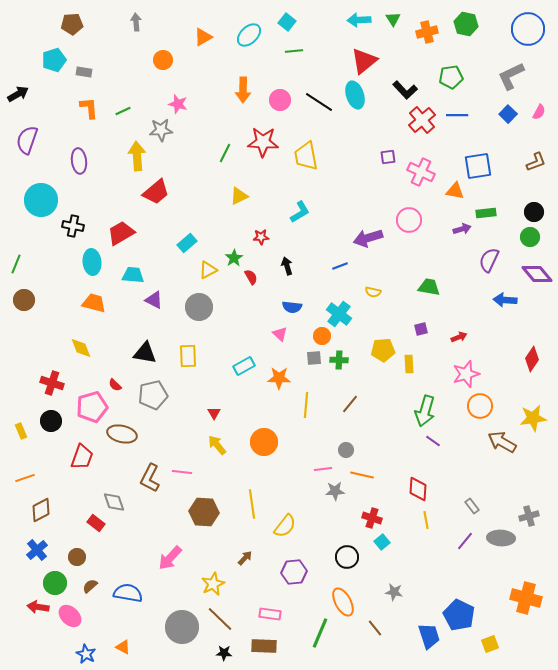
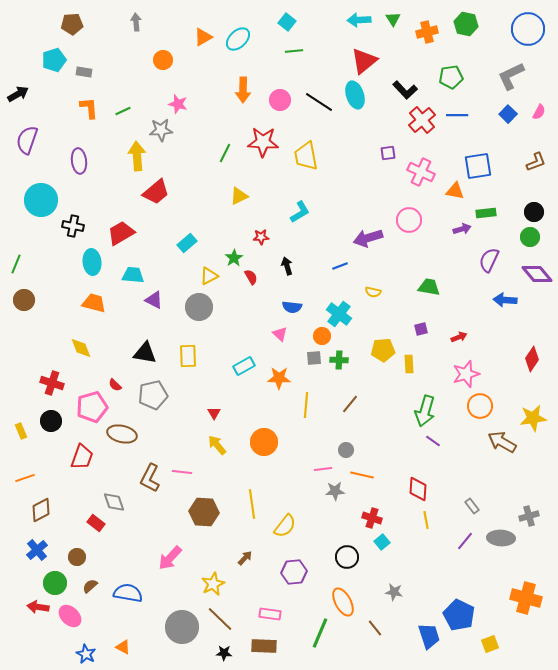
cyan ellipse at (249, 35): moved 11 px left, 4 px down
purple square at (388, 157): moved 4 px up
yellow triangle at (208, 270): moved 1 px right, 6 px down
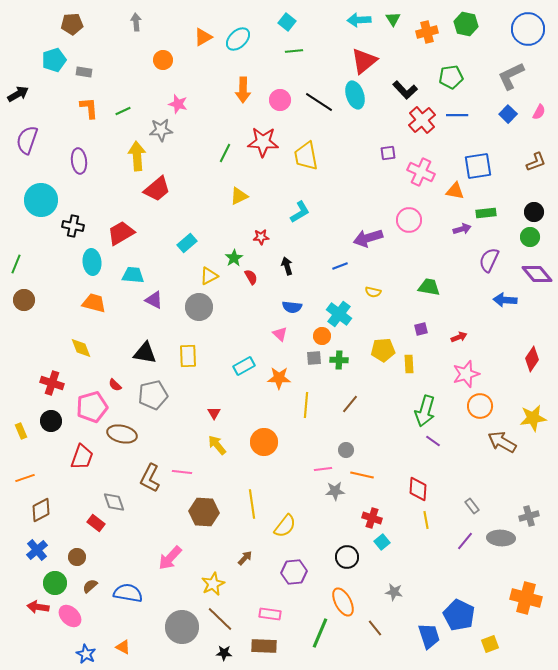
red trapezoid at (156, 192): moved 1 px right, 3 px up
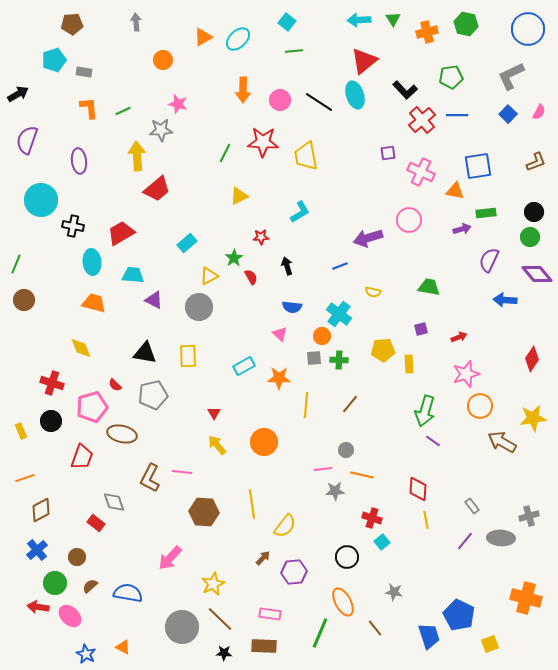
brown arrow at (245, 558): moved 18 px right
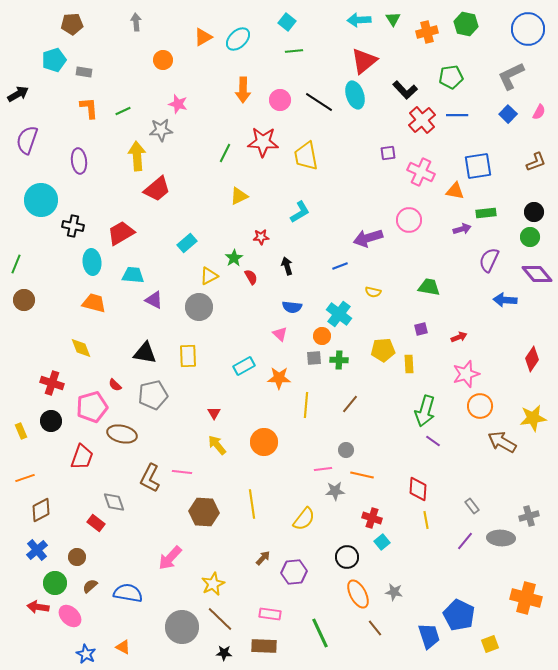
yellow semicircle at (285, 526): moved 19 px right, 7 px up
orange ellipse at (343, 602): moved 15 px right, 8 px up
green line at (320, 633): rotated 48 degrees counterclockwise
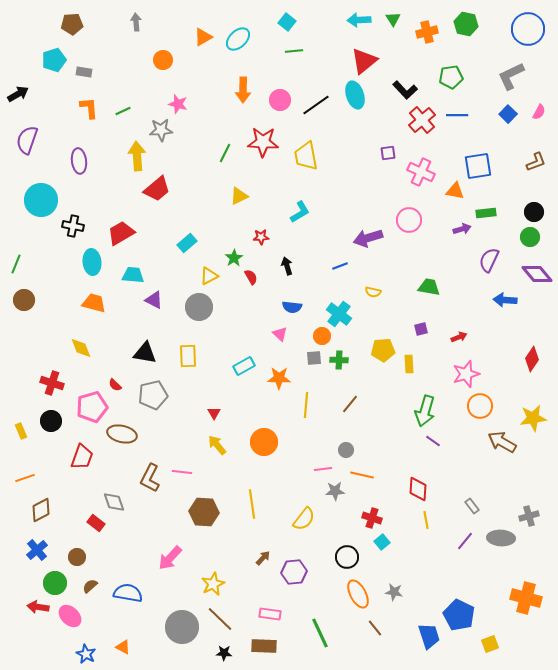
black line at (319, 102): moved 3 px left, 3 px down; rotated 68 degrees counterclockwise
